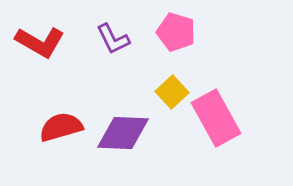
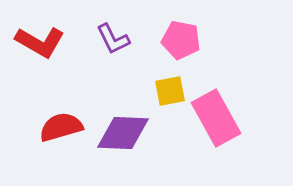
pink pentagon: moved 5 px right, 8 px down; rotated 6 degrees counterclockwise
yellow square: moved 2 px left, 1 px up; rotated 32 degrees clockwise
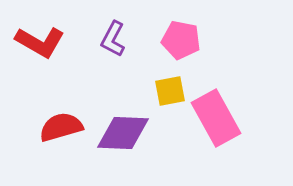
purple L-shape: rotated 54 degrees clockwise
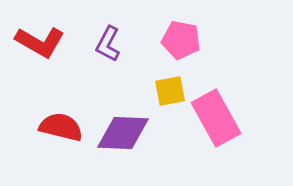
purple L-shape: moved 5 px left, 5 px down
red semicircle: rotated 30 degrees clockwise
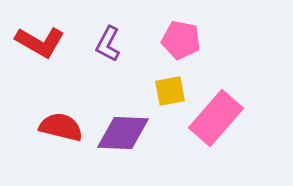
pink rectangle: rotated 70 degrees clockwise
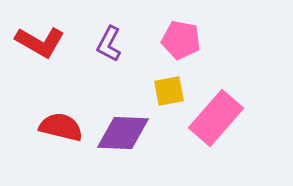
purple L-shape: moved 1 px right
yellow square: moved 1 px left
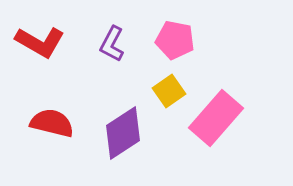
pink pentagon: moved 6 px left
purple L-shape: moved 3 px right
yellow square: rotated 24 degrees counterclockwise
red semicircle: moved 9 px left, 4 px up
purple diamond: rotated 36 degrees counterclockwise
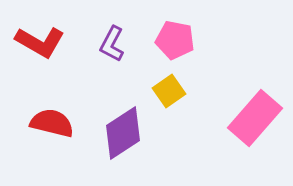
pink rectangle: moved 39 px right
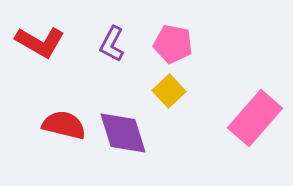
pink pentagon: moved 2 px left, 4 px down
yellow square: rotated 8 degrees counterclockwise
red semicircle: moved 12 px right, 2 px down
purple diamond: rotated 74 degrees counterclockwise
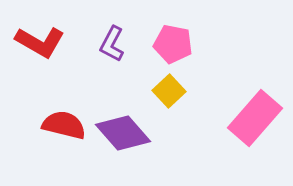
purple diamond: rotated 24 degrees counterclockwise
